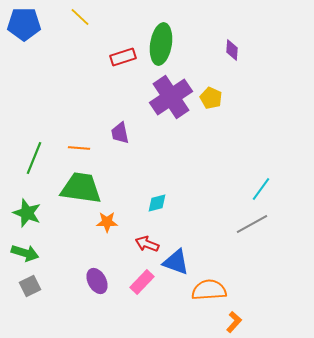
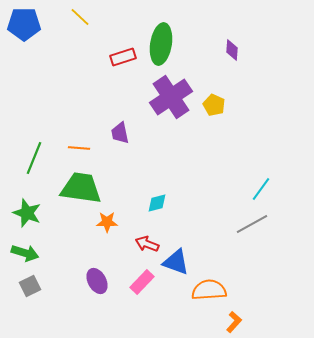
yellow pentagon: moved 3 px right, 7 px down
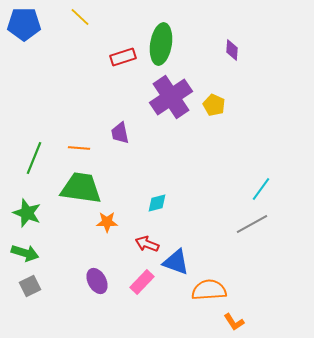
orange L-shape: rotated 105 degrees clockwise
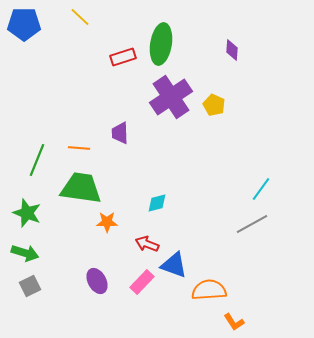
purple trapezoid: rotated 10 degrees clockwise
green line: moved 3 px right, 2 px down
blue triangle: moved 2 px left, 3 px down
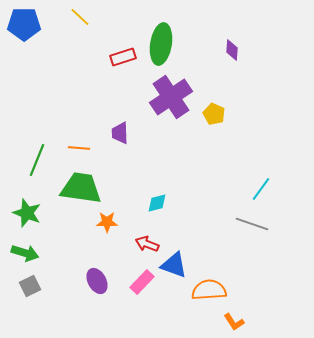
yellow pentagon: moved 9 px down
gray line: rotated 48 degrees clockwise
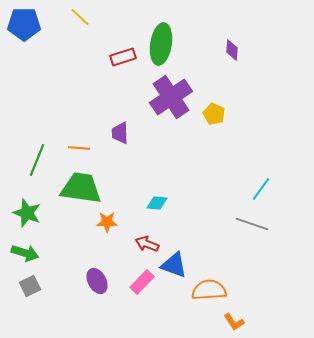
cyan diamond: rotated 20 degrees clockwise
